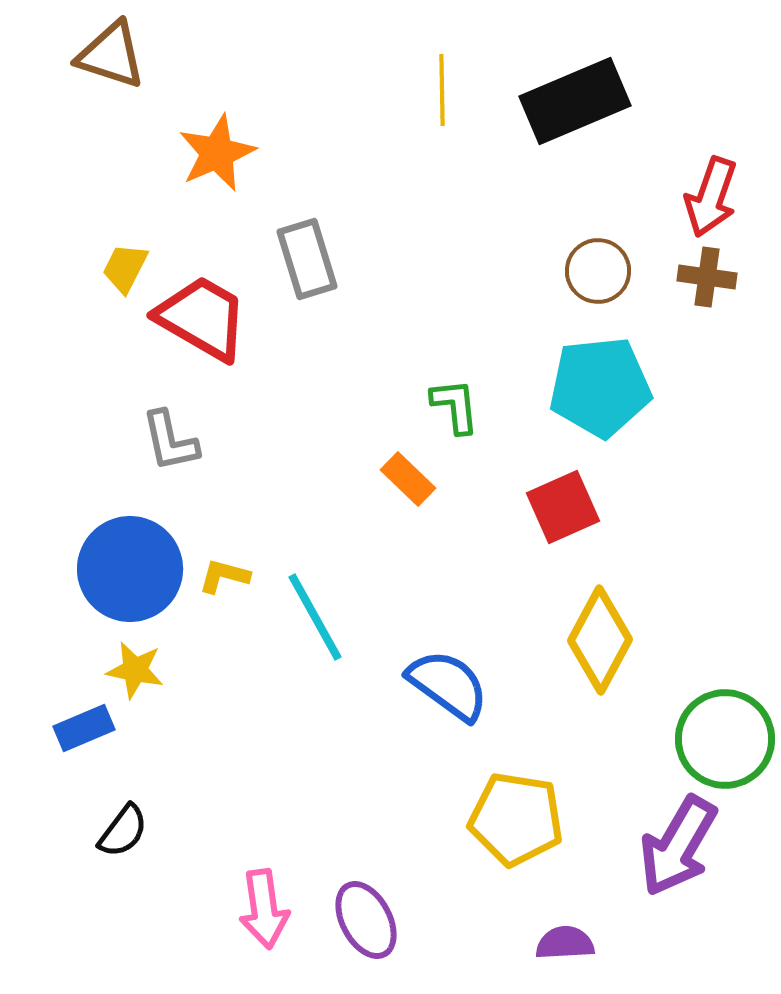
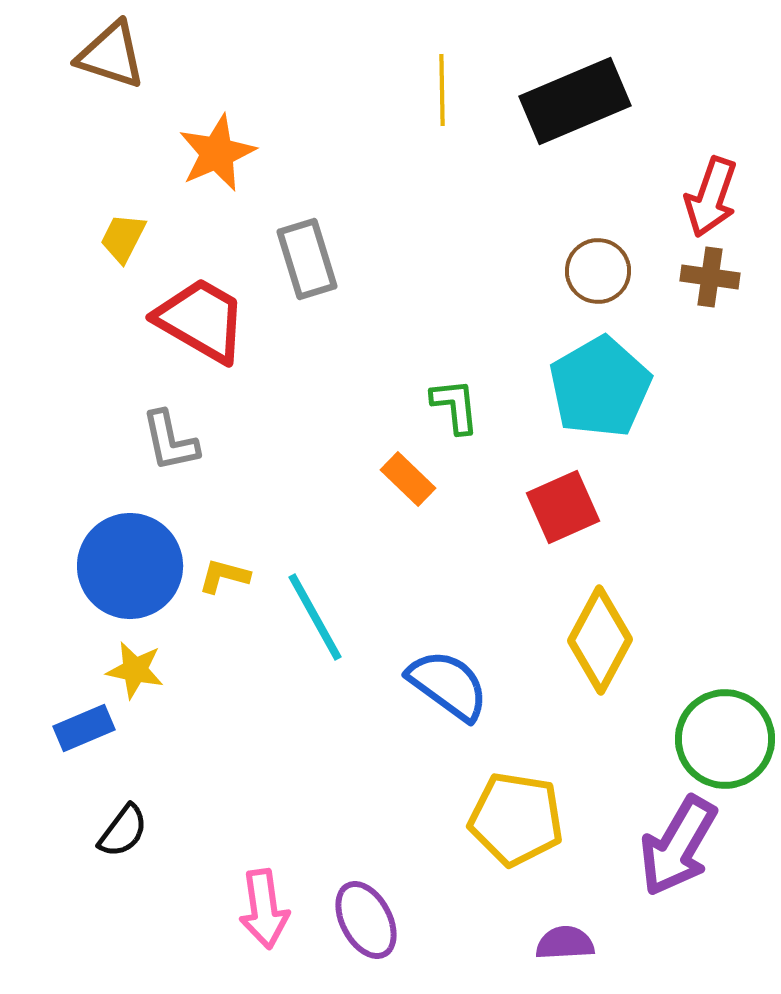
yellow trapezoid: moved 2 px left, 30 px up
brown cross: moved 3 px right
red trapezoid: moved 1 px left, 2 px down
cyan pentagon: rotated 24 degrees counterclockwise
blue circle: moved 3 px up
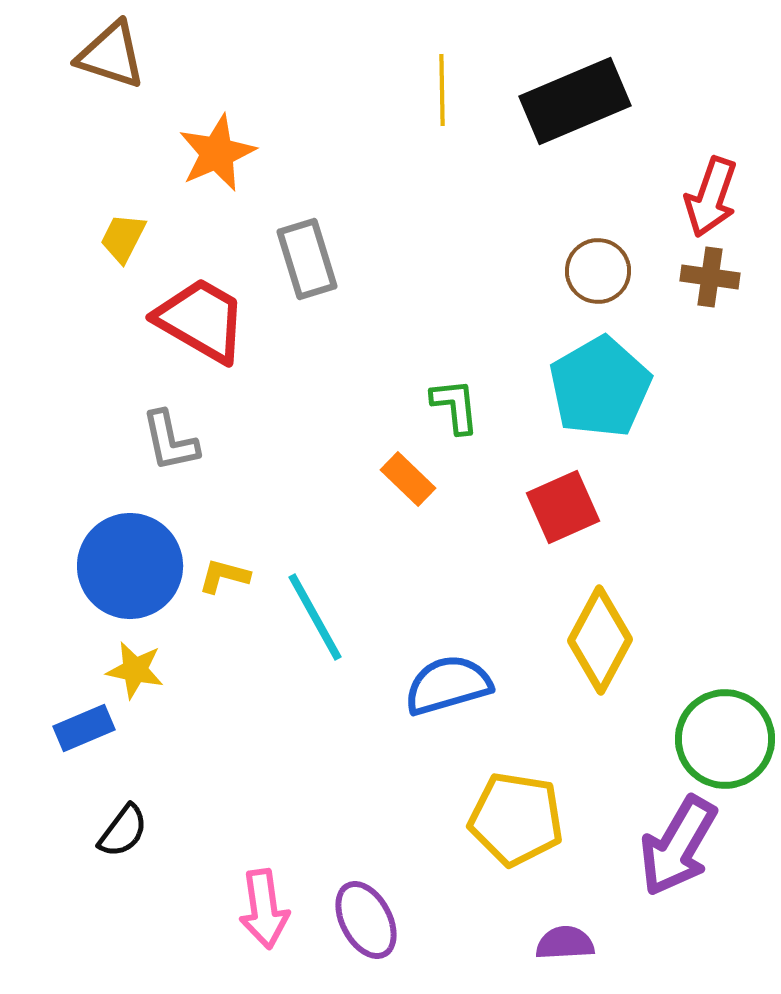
blue semicircle: rotated 52 degrees counterclockwise
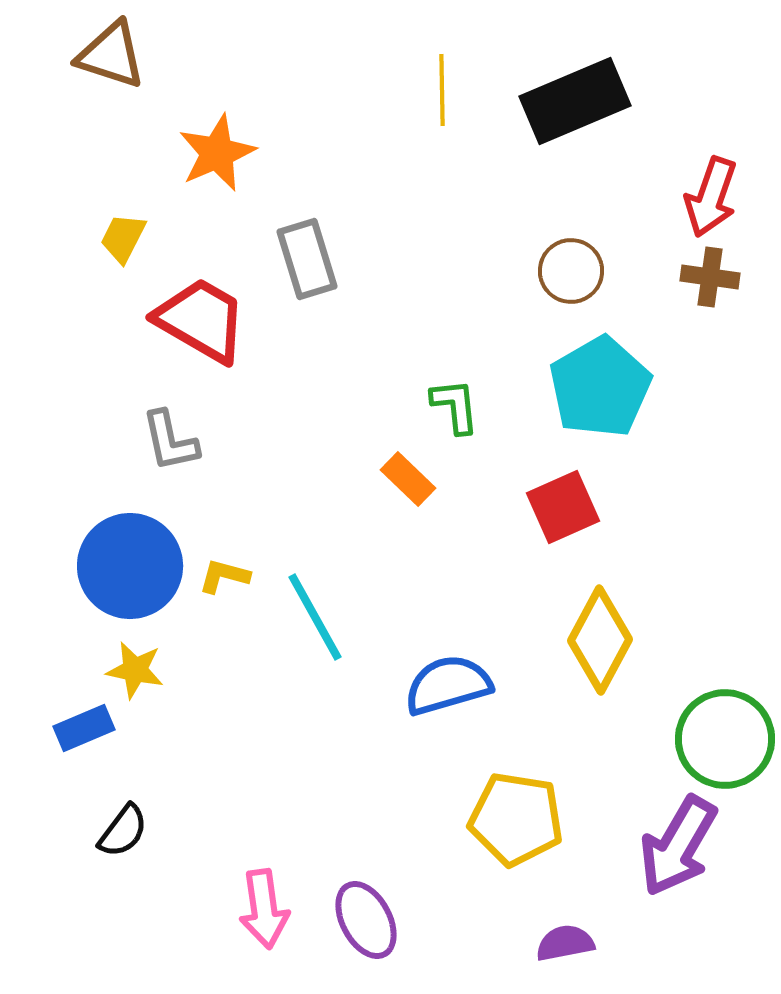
brown circle: moved 27 px left
purple semicircle: rotated 8 degrees counterclockwise
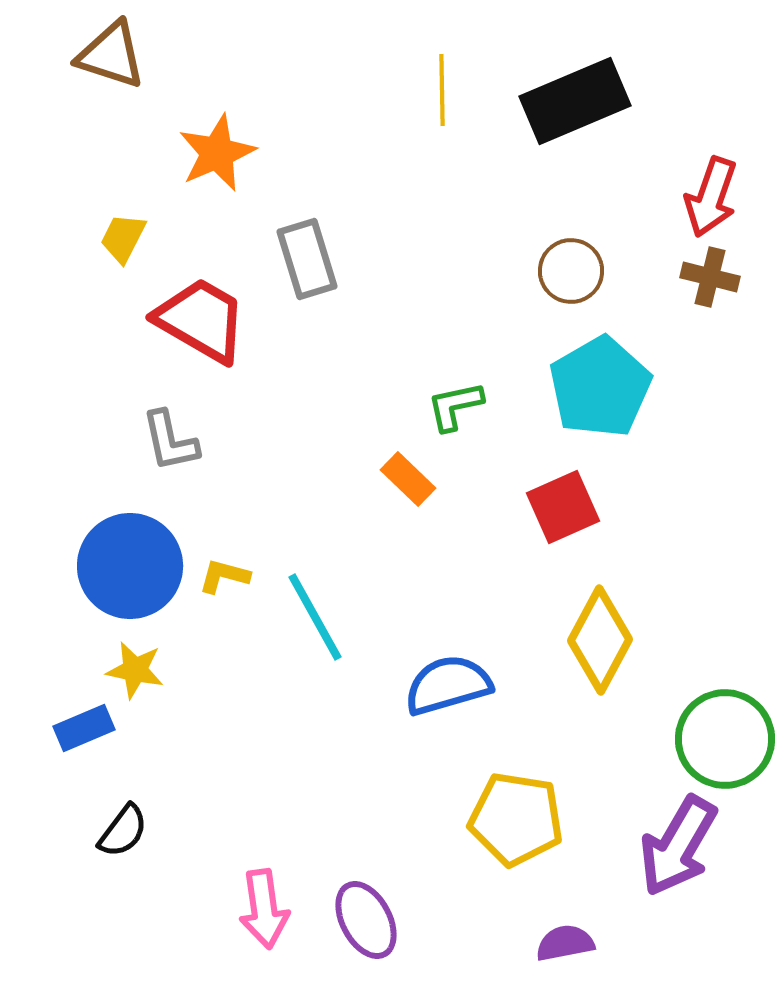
brown cross: rotated 6 degrees clockwise
green L-shape: rotated 96 degrees counterclockwise
